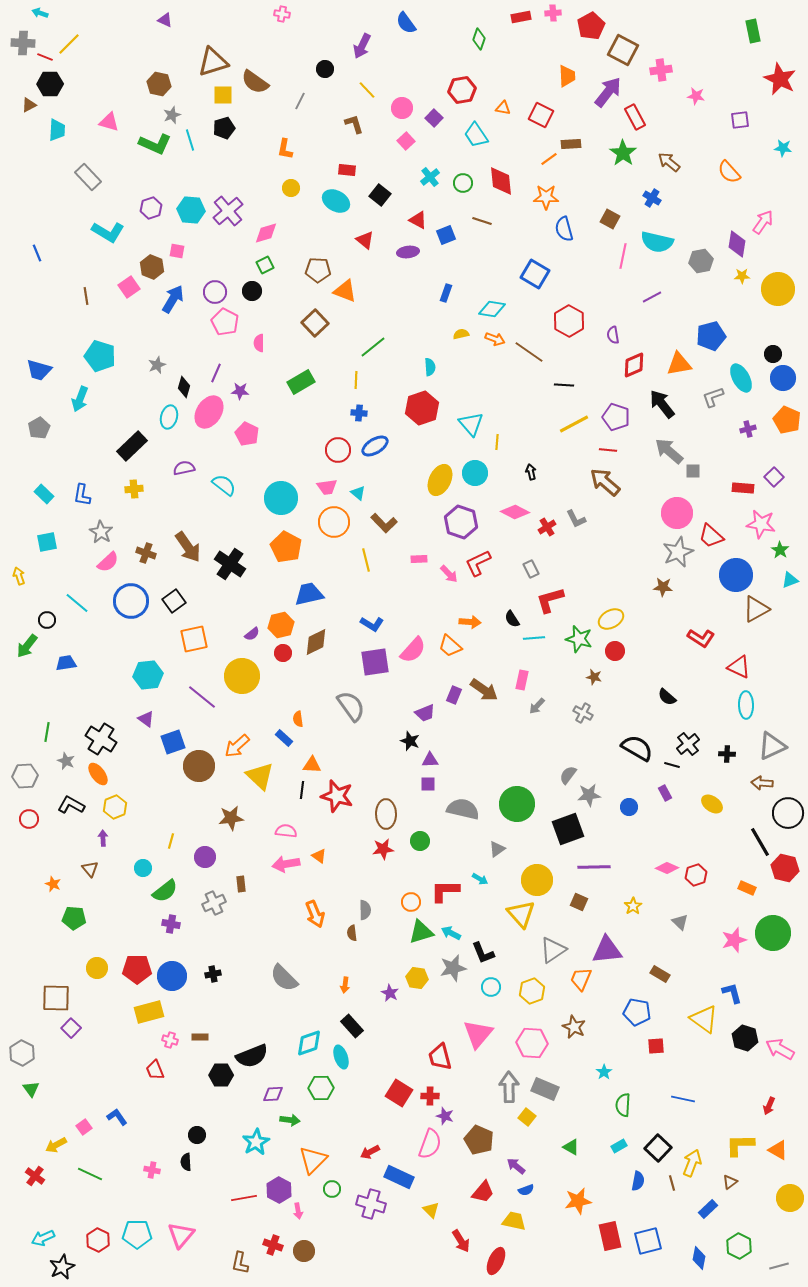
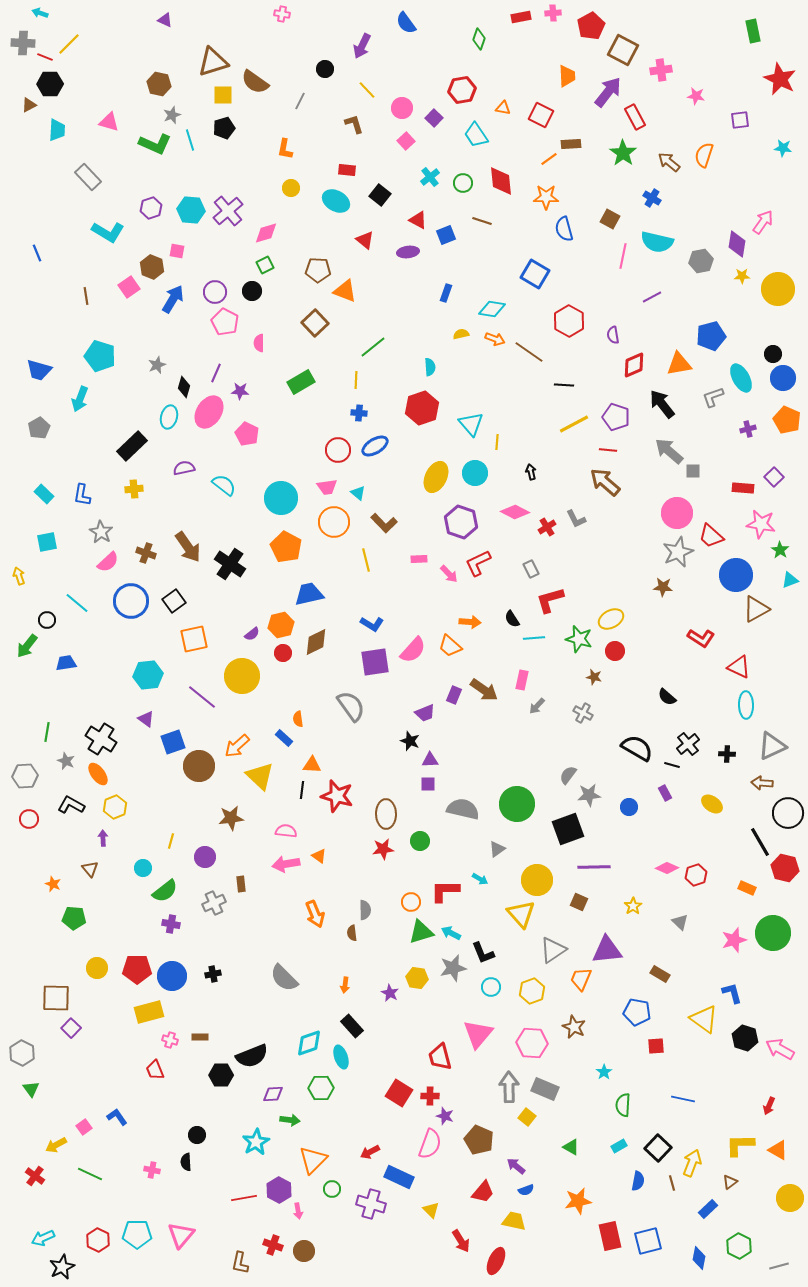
orange semicircle at (729, 172): moved 25 px left, 17 px up; rotated 60 degrees clockwise
yellow ellipse at (440, 480): moved 4 px left, 3 px up
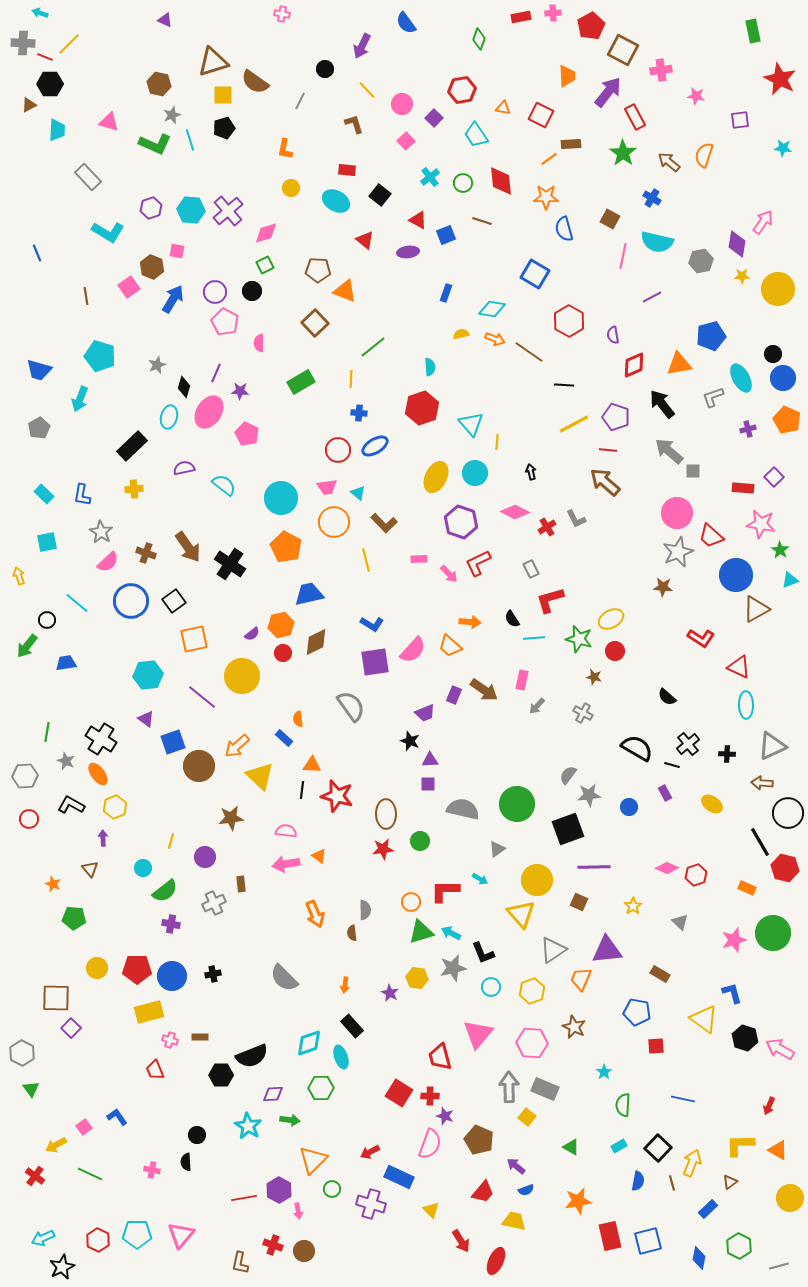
pink circle at (402, 108): moved 4 px up
yellow line at (356, 380): moved 5 px left, 1 px up
cyan star at (256, 1142): moved 8 px left, 16 px up; rotated 12 degrees counterclockwise
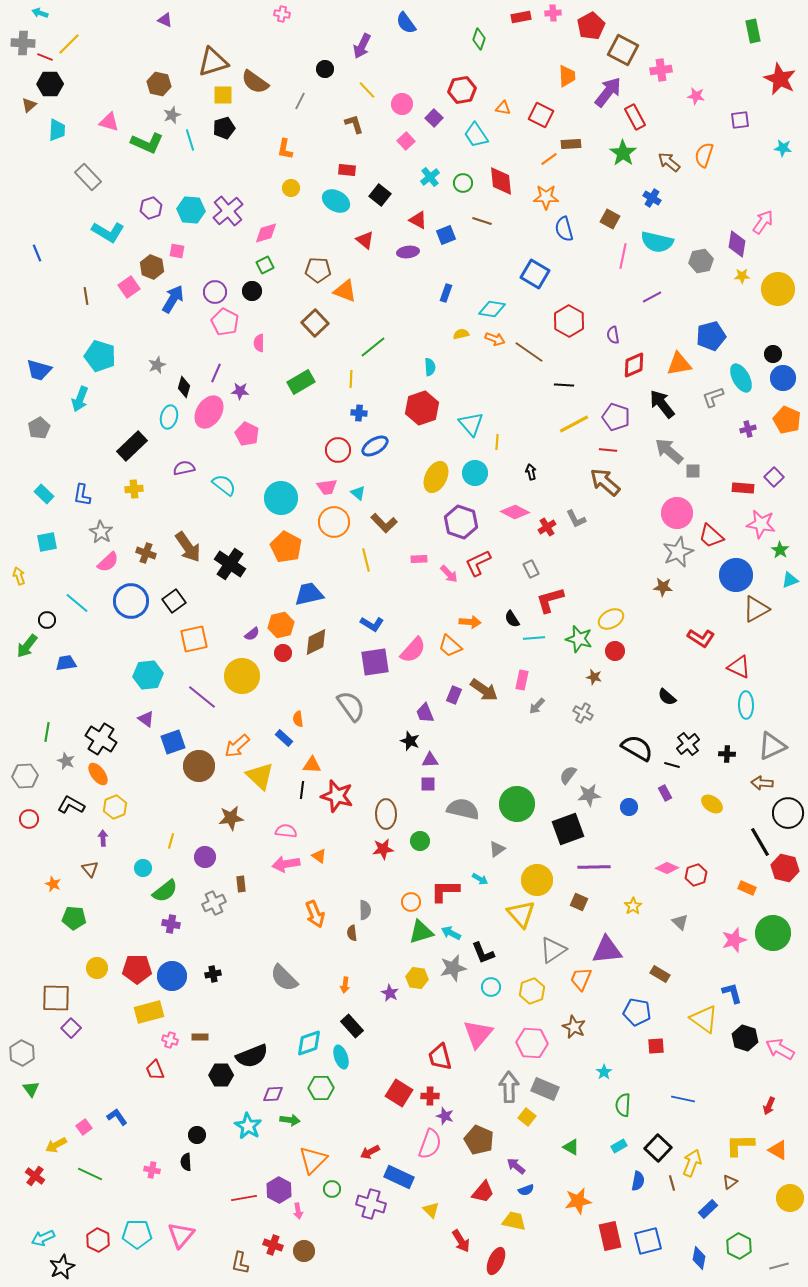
brown triangle at (29, 105): rotated 14 degrees counterclockwise
green L-shape at (155, 144): moved 8 px left, 1 px up
purple trapezoid at (425, 713): rotated 90 degrees clockwise
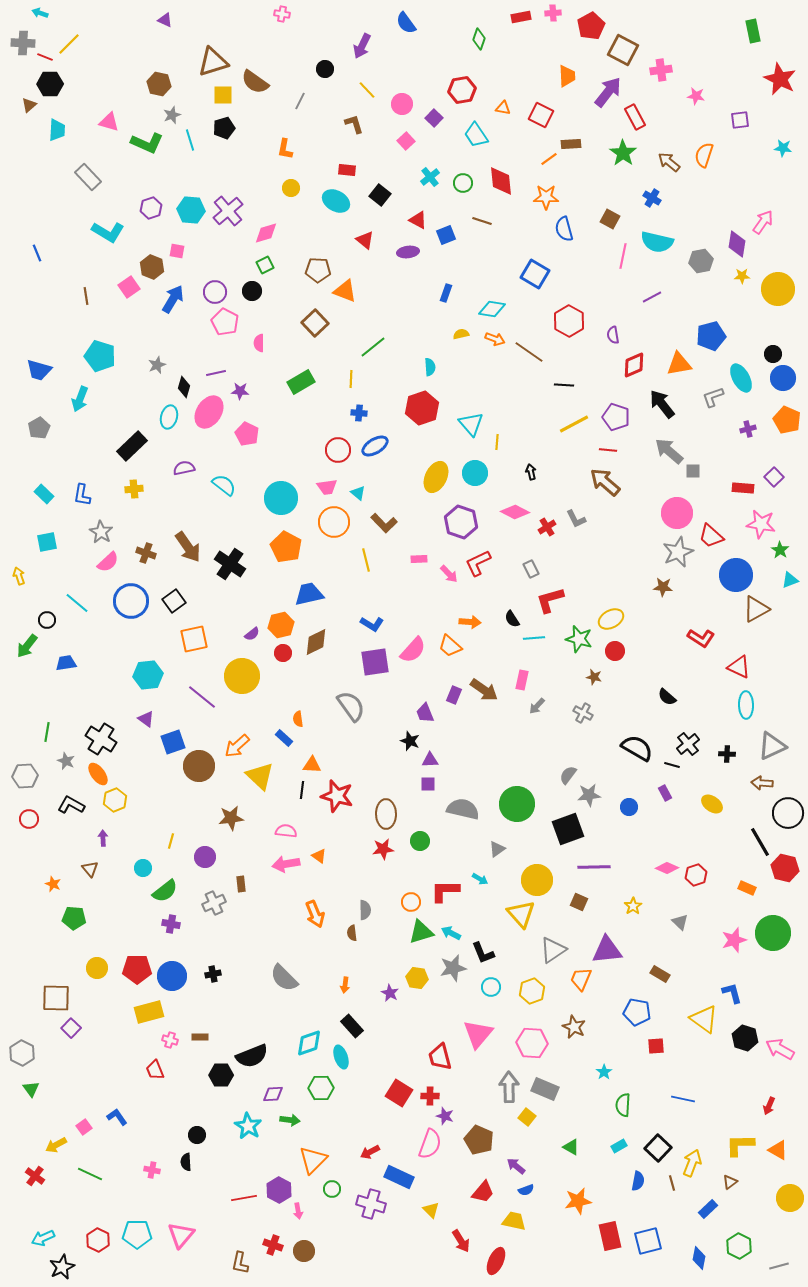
purple line at (216, 373): rotated 54 degrees clockwise
yellow hexagon at (115, 807): moved 7 px up
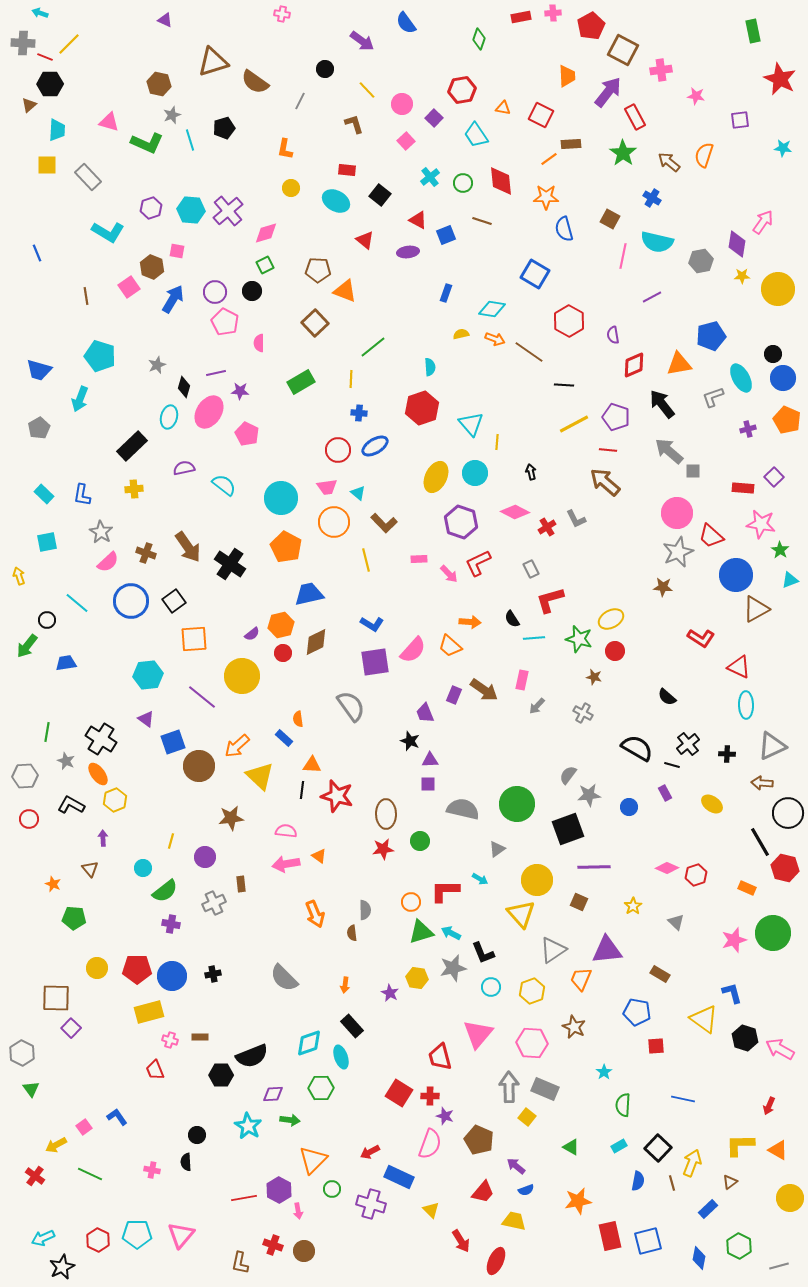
purple arrow at (362, 46): moved 5 px up; rotated 80 degrees counterclockwise
yellow square at (223, 95): moved 176 px left, 70 px down
orange square at (194, 639): rotated 8 degrees clockwise
gray triangle at (680, 922): moved 4 px left
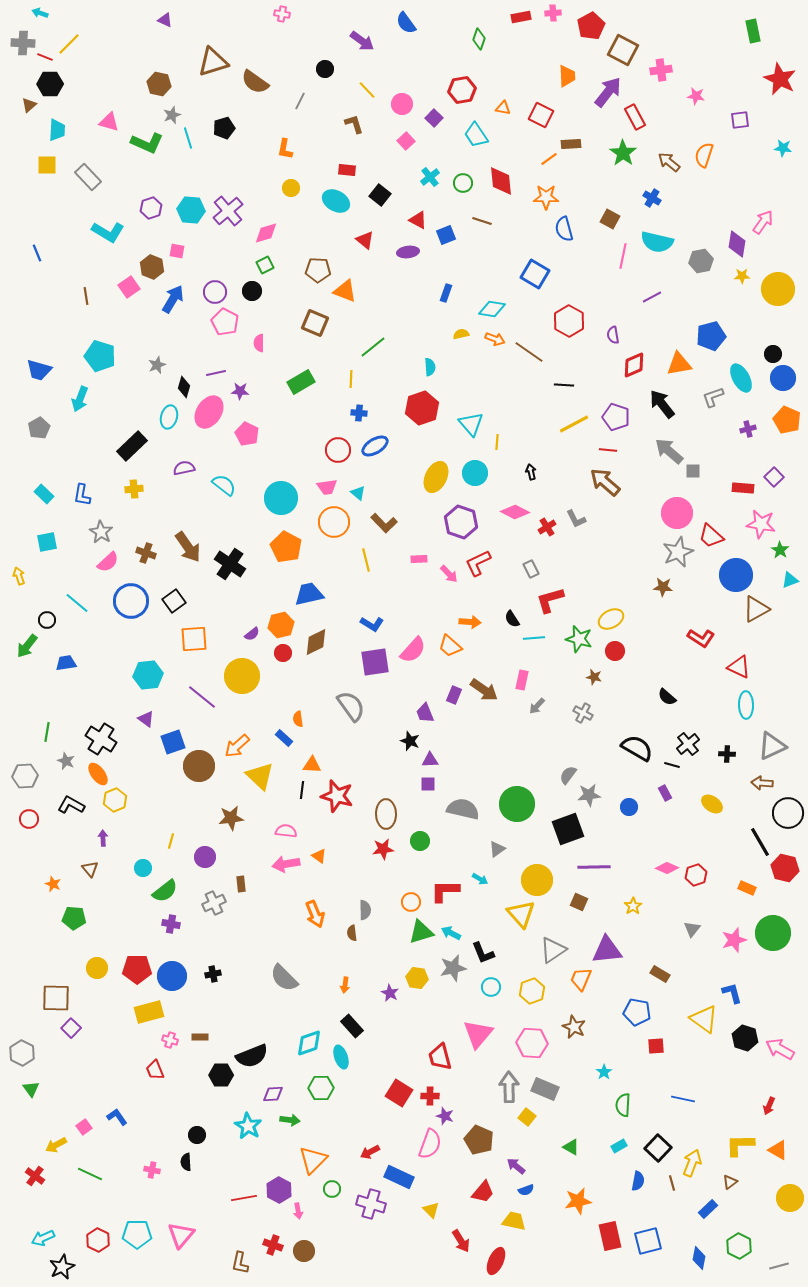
cyan line at (190, 140): moved 2 px left, 2 px up
brown square at (315, 323): rotated 24 degrees counterclockwise
gray triangle at (676, 922): moved 16 px right, 7 px down; rotated 24 degrees clockwise
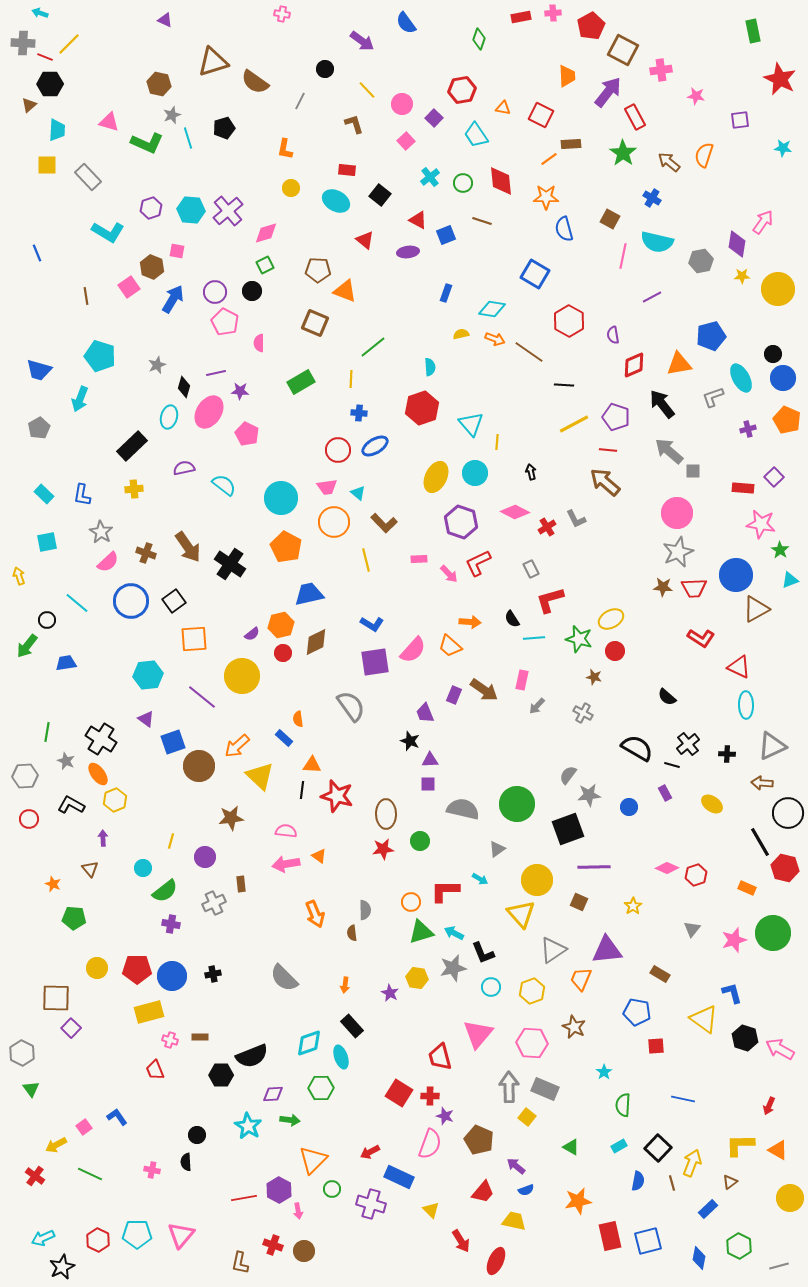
red trapezoid at (711, 536): moved 17 px left, 52 px down; rotated 44 degrees counterclockwise
cyan arrow at (451, 933): moved 3 px right
